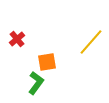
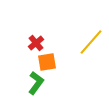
red cross: moved 19 px right, 4 px down
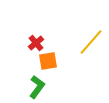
orange square: moved 1 px right, 1 px up
green L-shape: moved 1 px right, 4 px down
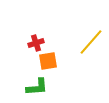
red cross: rotated 21 degrees clockwise
green L-shape: rotated 50 degrees clockwise
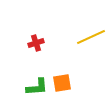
yellow line: moved 5 px up; rotated 24 degrees clockwise
orange square: moved 14 px right, 22 px down
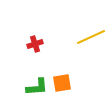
red cross: moved 1 px left, 1 px down
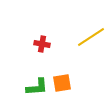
yellow line: rotated 8 degrees counterclockwise
red cross: moved 7 px right; rotated 28 degrees clockwise
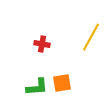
yellow line: rotated 28 degrees counterclockwise
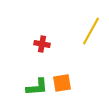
yellow line: moved 6 px up
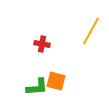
orange square: moved 6 px left, 2 px up; rotated 24 degrees clockwise
